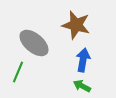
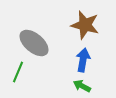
brown star: moved 9 px right
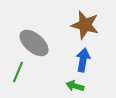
green arrow: moved 7 px left; rotated 12 degrees counterclockwise
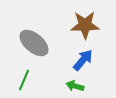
brown star: rotated 16 degrees counterclockwise
blue arrow: rotated 30 degrees clockwise
green line: moved 6 px right, 8 px down
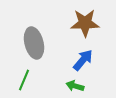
brown star: moved 2 px up
gray ellipse: rotated 36 degrees clockwise
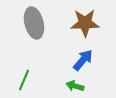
gray ellipse: moved 20 px up
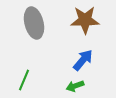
brown star: moved 3 px up
green arrow: rotated 36 degrees counterclockwise
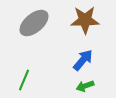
gray ellipse: rotated 64 degrees clockwise
green arrow: moved 10 px right
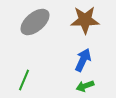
gray ellipse: moved 1 px right, 1 px up
blue arrow: rotated 15 degrees counterclockwise
